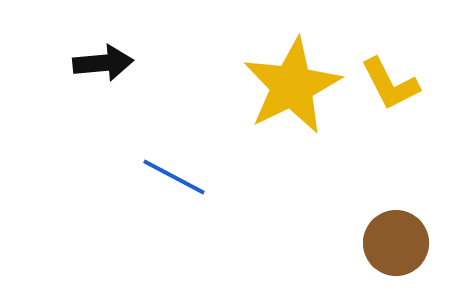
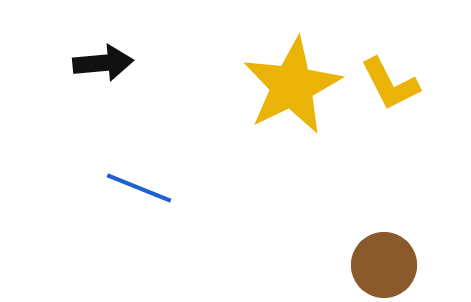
blue line: moved 35 px left, 11 px down; rotated 6 degrees counterclockwise
brown circle: moved 12 px left, 22 px down
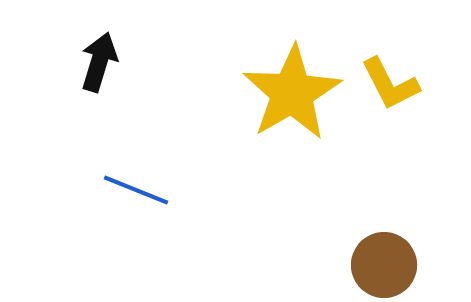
black arrow: moved 4 px left, 1 px up; rotated 68 degrees counterclockwise
yellow star: moved 7 px down; rotated 4 degrees counterclockwise
blue line: moved 3 px left, 2 px down
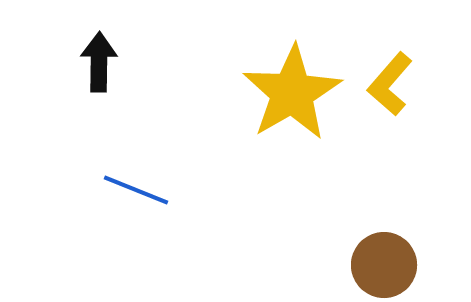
black arrow: rotated 16 degrees counterclockwise
yellow L-shape: rotated 68 degrees clockwise
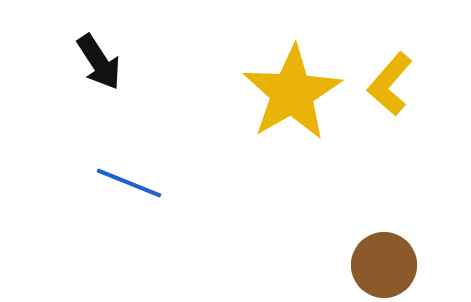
black arrow: rotated 146 degrees clockwise
blue line: moved 7 px left, 7 px up
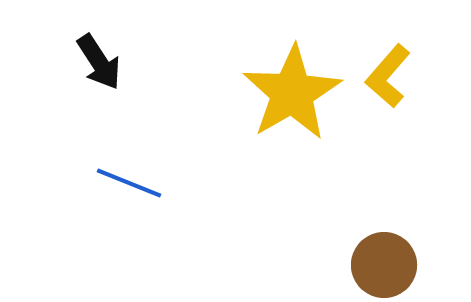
yellow L-shape: moved 2 px left, 8 px up
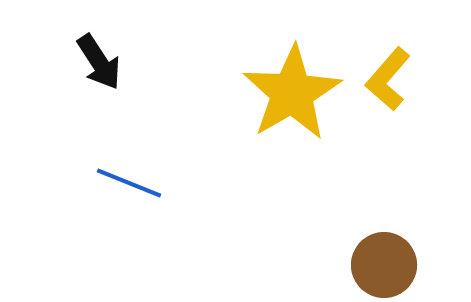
yellow L-shape: moved 3 px down
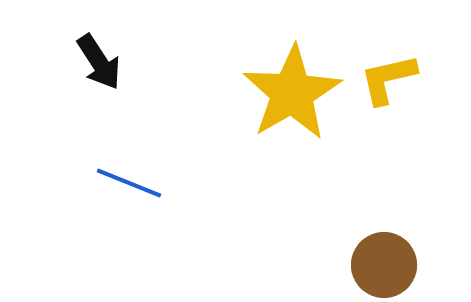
yellow L-shape: rotated 36 degrees clockwise
